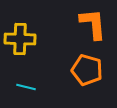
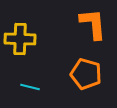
orange pentagon: moved 1 px left, 4 px down
cyan line: moved 4 px right
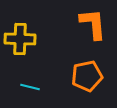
orange pentagon: moved 1 px right, 2 px down; rotated 28 degrees counterclockwise
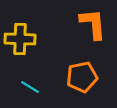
orange pentagon: moved 5 px left, 1 px down
cyan line: rotated 18 degrees clockwise
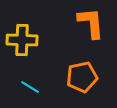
orange L-shape: moved 2 px left, 1 px up
yellow cross: moved 2 px right, 1 px down
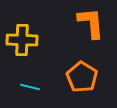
orange pentagon: rotated 28 degrees counterclockwise
cyan line: rotated 18 degrees counterclockwise
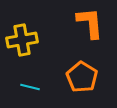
orange L-shape: moved 1 px left
yellow cross: rotated 12 degrees counterclockwise
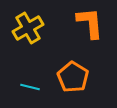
yellow cross: moved 6 px right, 12 px up; rotated 20 degrees counterclockwise
orange pentagon: moved 9 px left
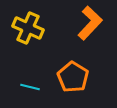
orange L-shape: rotated 48 degrees clockwise
yellow cross: rotated 36 degrees counterclockwise
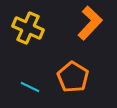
cyan line: rotated 12 degrees clockwise
